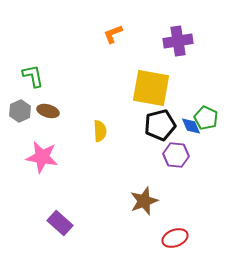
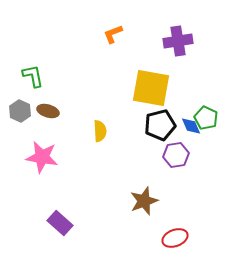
gray hexagon: rotated 10 degrees counterclockwise
purple hexagon: rotated 15 degrees counterclockwise
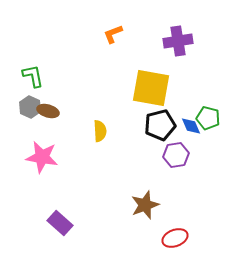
gray hexagon: moved 10 px right, 4 px up
green pentagon: moved 2 px right; rotated 10 degrees counterclockwise
brown star: moved 1 px right, 4 px down
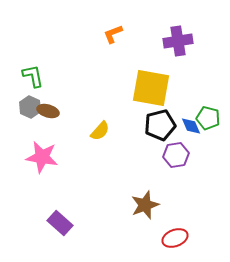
yellow semicircle: rotated 45 degrees clockwise
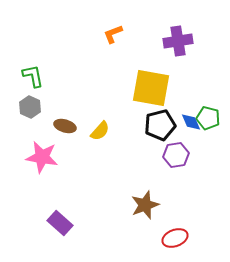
brown ellipse: moved 17 px right, 15 px down
blue diamond: moved 4 px up
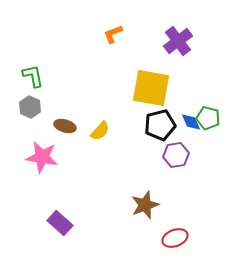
purple cross: rotated 28 degrees counterclockwise
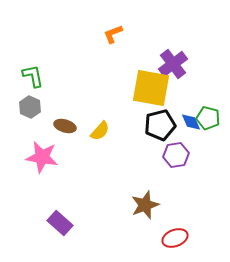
purple cross: moved 5 px left, 23 px down
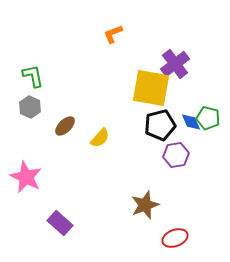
purple cross: moved 2 px right
brown ellipse: rotated 60 degrees counterclockwise
yellow semicircle: moved 7 px down
pink star: moved 16 px left, 20 px down; rotated 16 degrees clockwise
